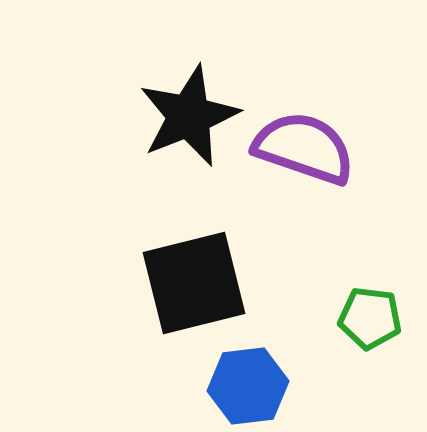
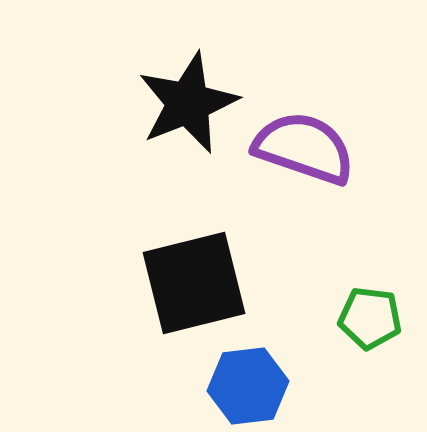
black star: moved 1 px left, 13 px up
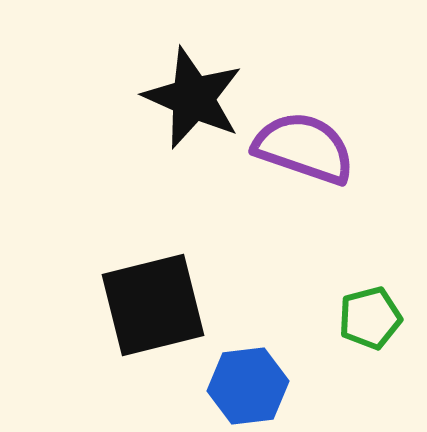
black star: moved 5 px right, 5 px up; rotated 26 degrees counterclockwise
black square: moved 41 px left, 22 px down
green pentagon: rotated 22 degrees counterclockwise
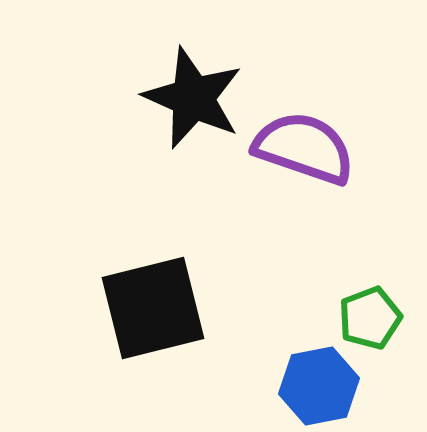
black square: moved 3 px down
green pentagon: rotated 6 degrees counterclockwise
blue hexagon: moved 71 px right; rotated 4 degrees counterclockwise
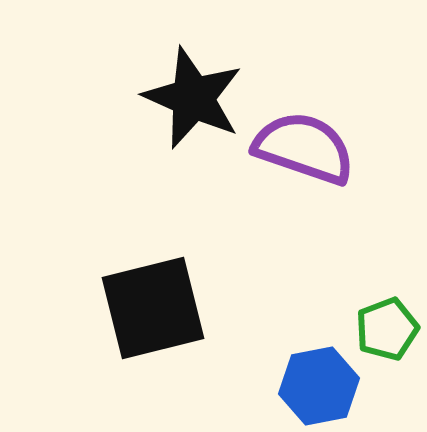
green pentagon: moved 17 px right, 11 px down
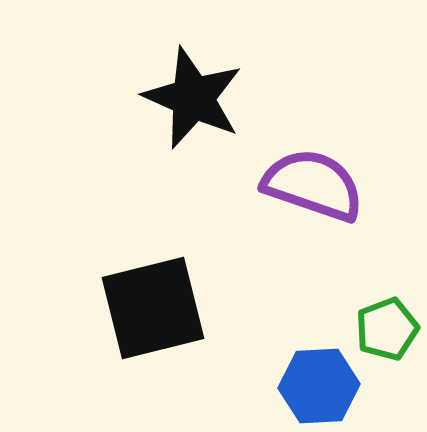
purple semicircle: moved 9 px right, 37 px down
blue hexagon: rotated 8 degrees clockwise
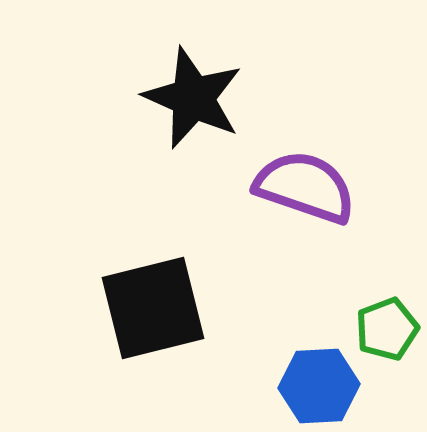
purple semicircle: moved 8 px left, 2 px down
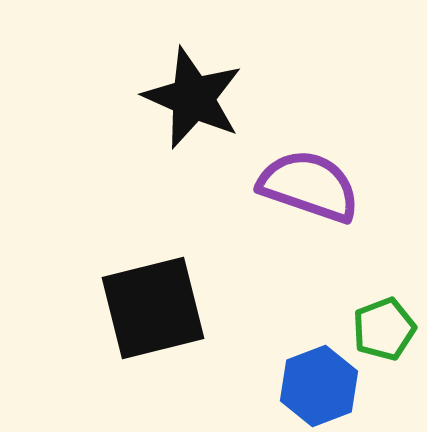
purple semicircle: moved 4 px right, 1 px up
green pentagon: moved 3 px left
blue hexagon: rotated 18 degrees counterclockwise
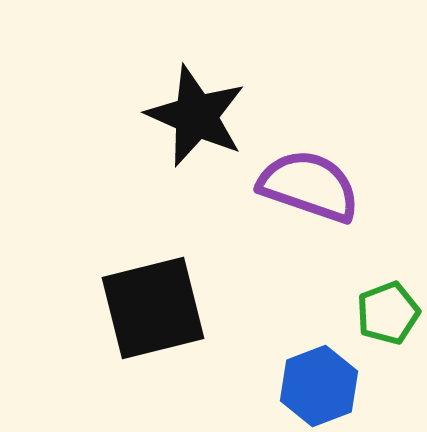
black star: moved 3 px right, 18 px down
green pentagon: moved 4 px right, 16 px up
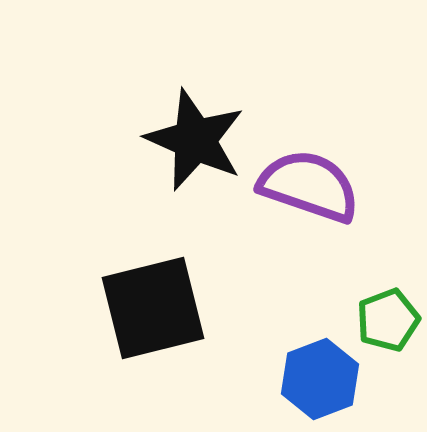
black star: moved 1 px left, 24 px down
green pentagon: moved 7 px down
blue hexagon: moved 1 px right, 7 px up
